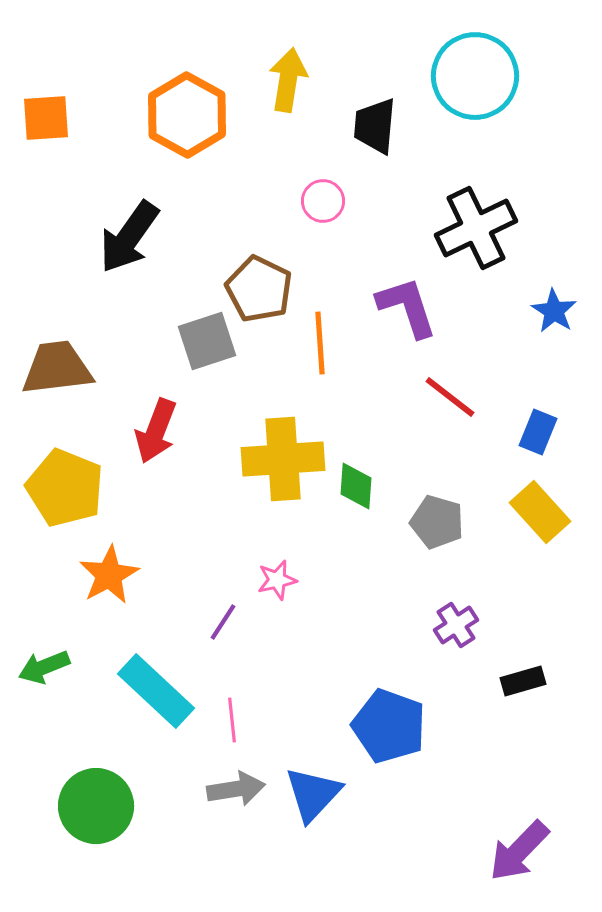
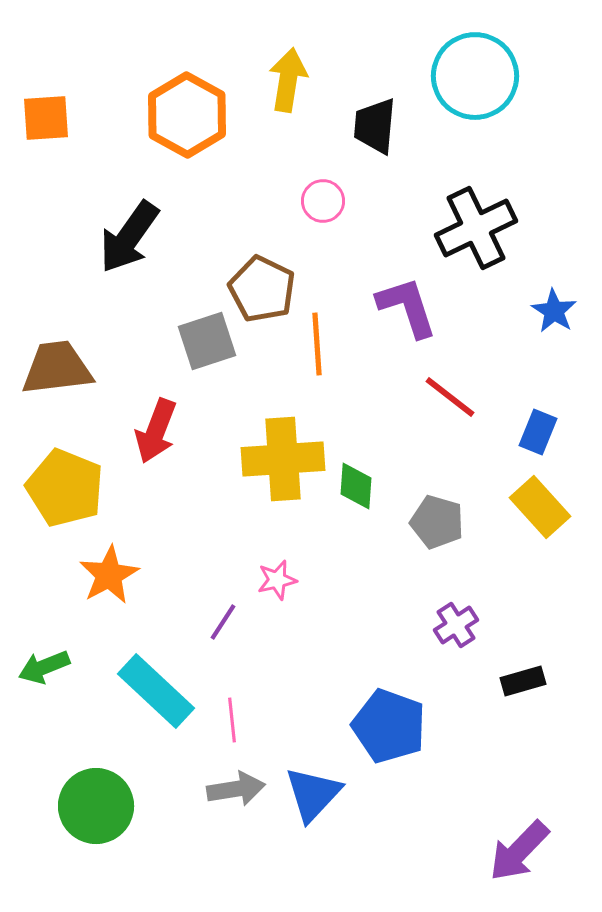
brown pentagon: moved 3 px right
orange line: moved 3 px left, 1 px down
yellow rectangle: moved 5 px up
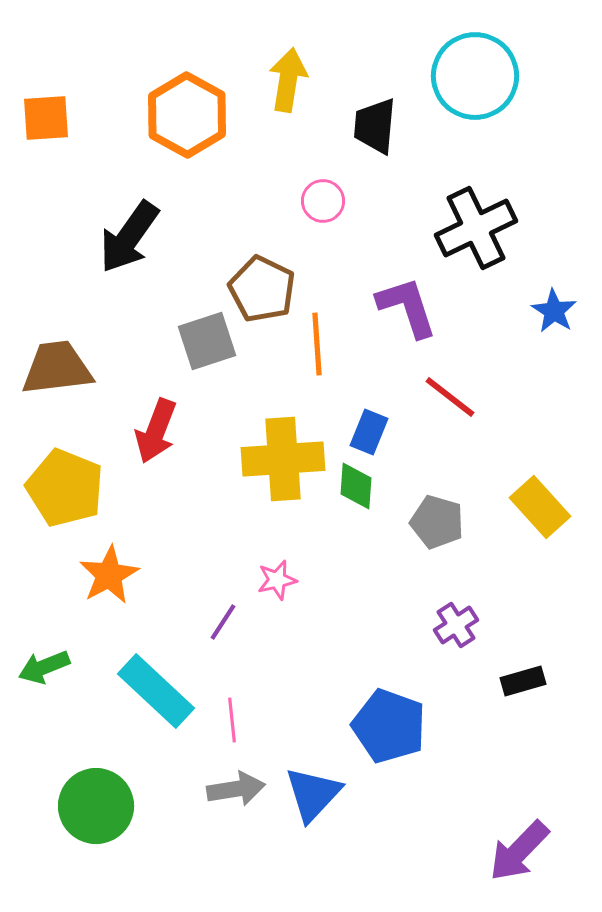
blue rectangle: moved 169 px left
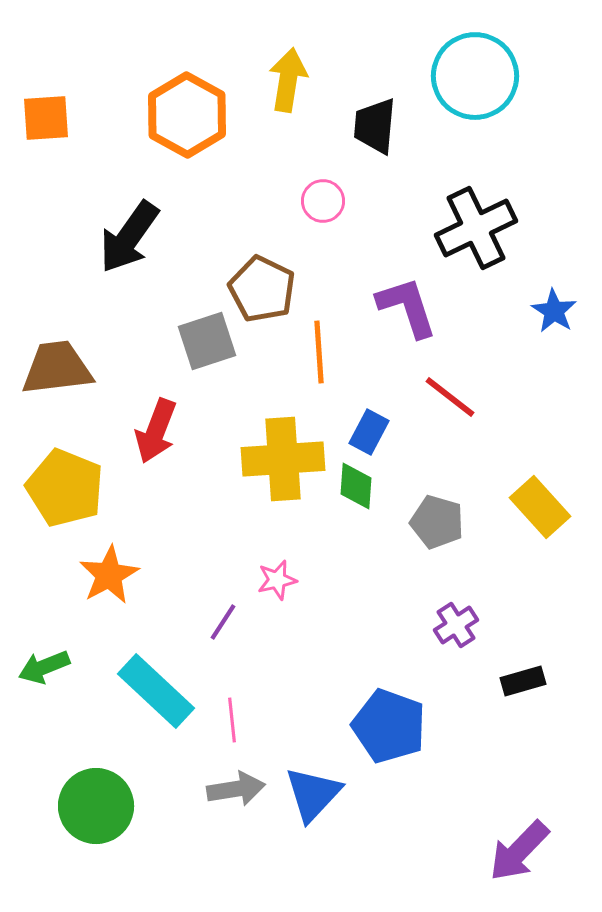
orange line: moved 2 px right, 8 px down
blue rectangle: rotated 6 degrees clockwise
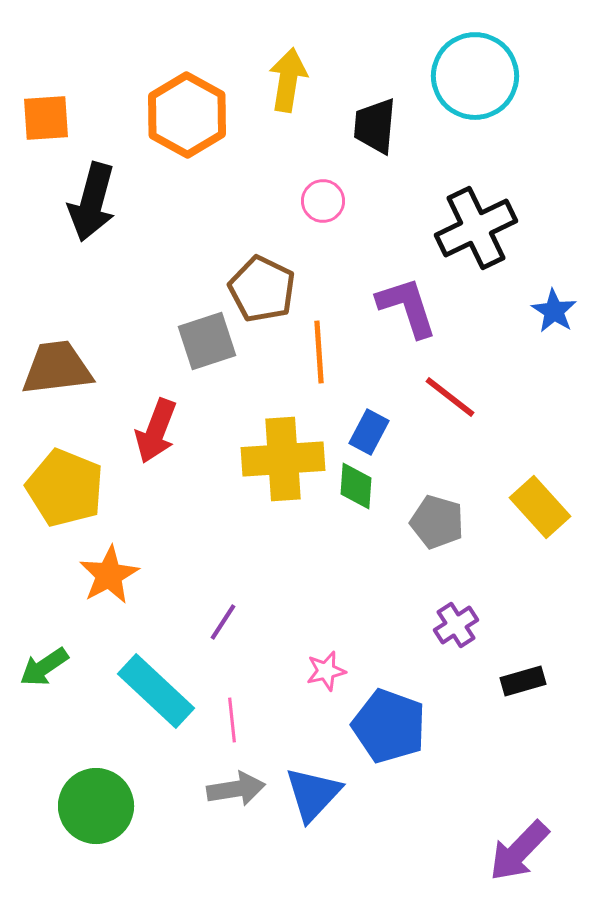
black arrow: moved 37 px left, 35 px up; rotated 20 degrees counterclockwise
pink star: moved 49 px right, 91 px down
green arrow: rotated 12 degrees counterclockwise
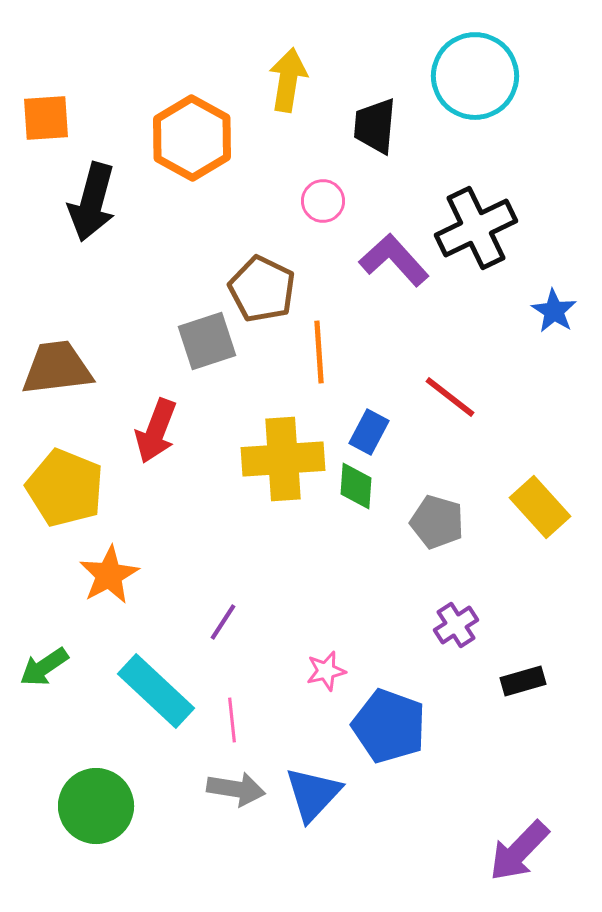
orange hexagon: moved 5 px right, 23 px down
purple L-shape: moved 13 px left, 47 px up; rotated 24 degrees counterclockwise
gray arrow: rotated 18 degrees clockwise
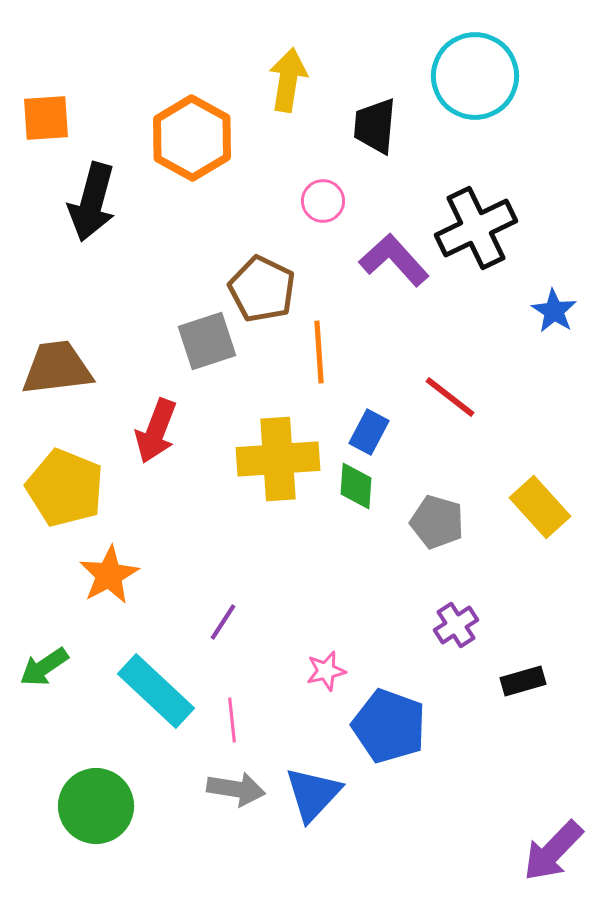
yellow cross: moved 5 px left
purple arrow: moved 34 px right
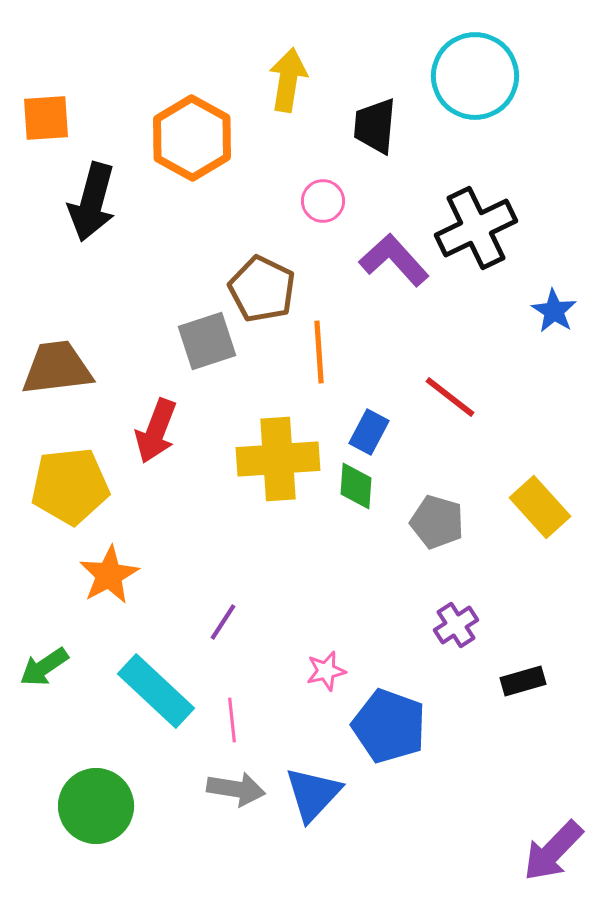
yellow pentagon: moved 5 px right, 2 px up; rotated 28 degrees counterclockwise
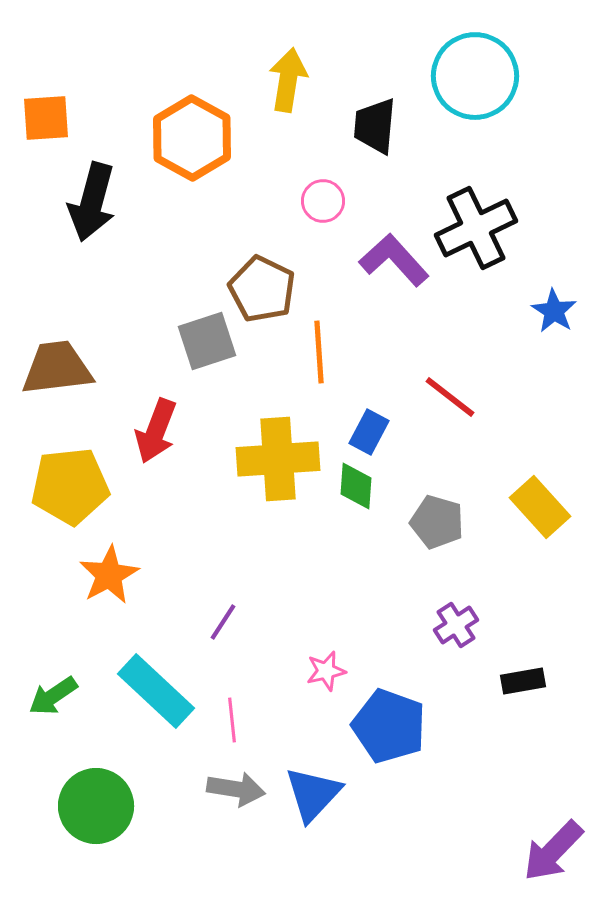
green arrow: moved 9 px right, 29 px down
black rectangle: rotated 6 degrees clockwise
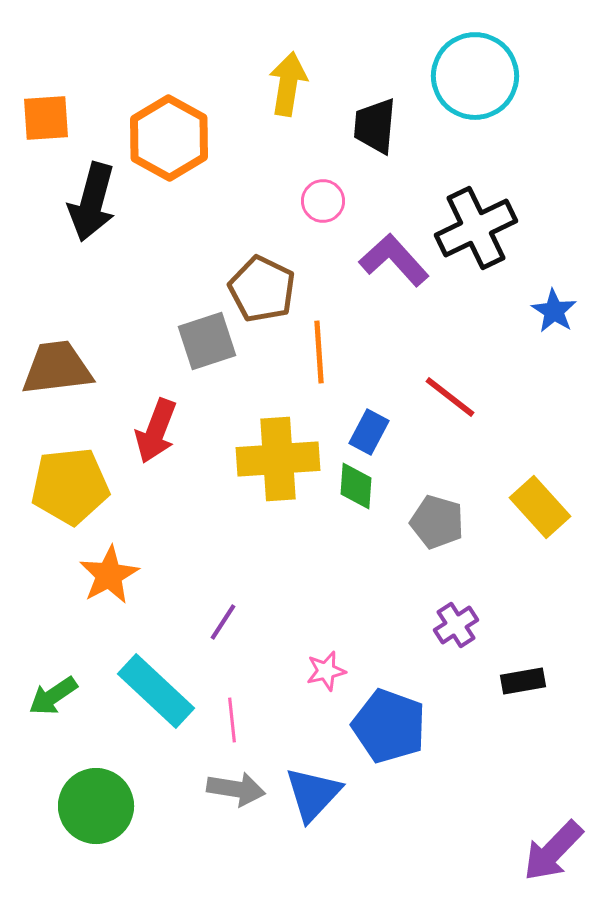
yellow arrow: moved 4 px down
orange hexagon: moved 23 px left
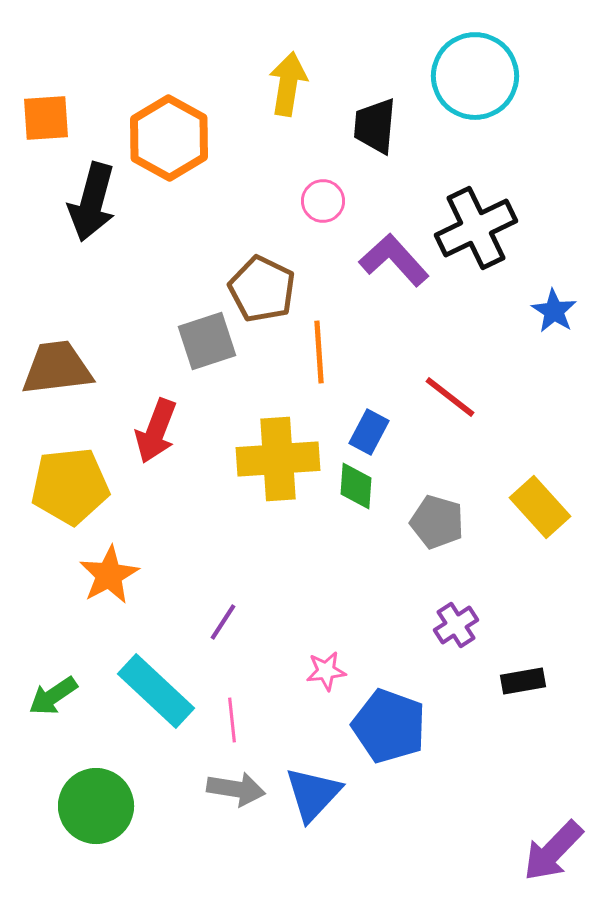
pink star: rotated 6 degrees clockwise
